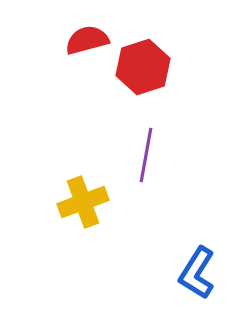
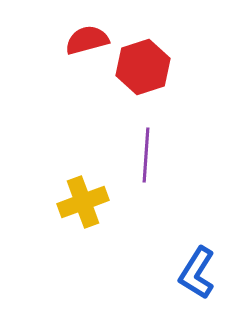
purple line: rotated 6 degrees counterclockwise
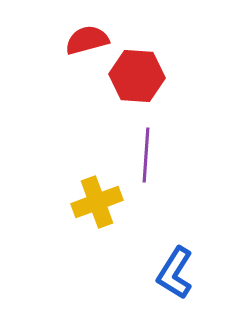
red hexagon: moved 6 px left, 9 px down; rotated 22 degrees clockwise
yellow cross: moved 14 px right
blue L-shape: moved 22 px left
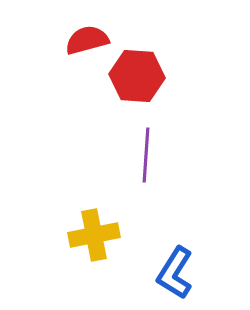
yellow cross: moved 3 px left, 33 px down; rotated 9 degrees clockwise
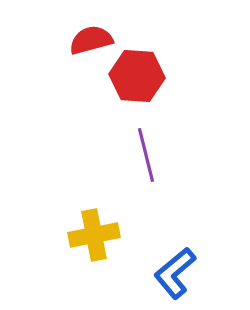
red semicircle: moved 4 px right
purple line: rotated 18 degrees counterclockwise
blue L-shape: rotated 18 degrees clockwise
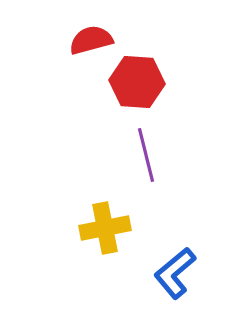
red hexagon: moved 6 px down
yellow cross: moved 11 px right, 7 px up
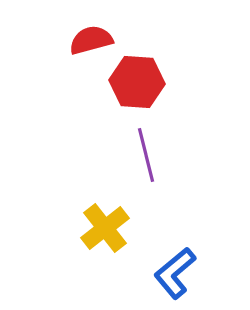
yellow cross: rotated 27 degrees counterclockwise
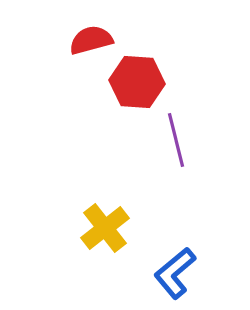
purple line: moved 30 px right, 15 px up
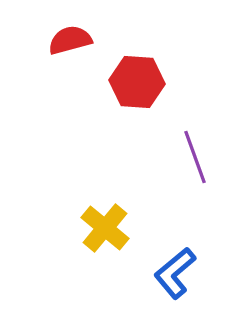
red semicircle: moved 21 px left
purple line: moved 19 px right, 17 px down; rotated 6 degrees counterclockwise
yellow cross: rotated 12 degrees counterclockwise
